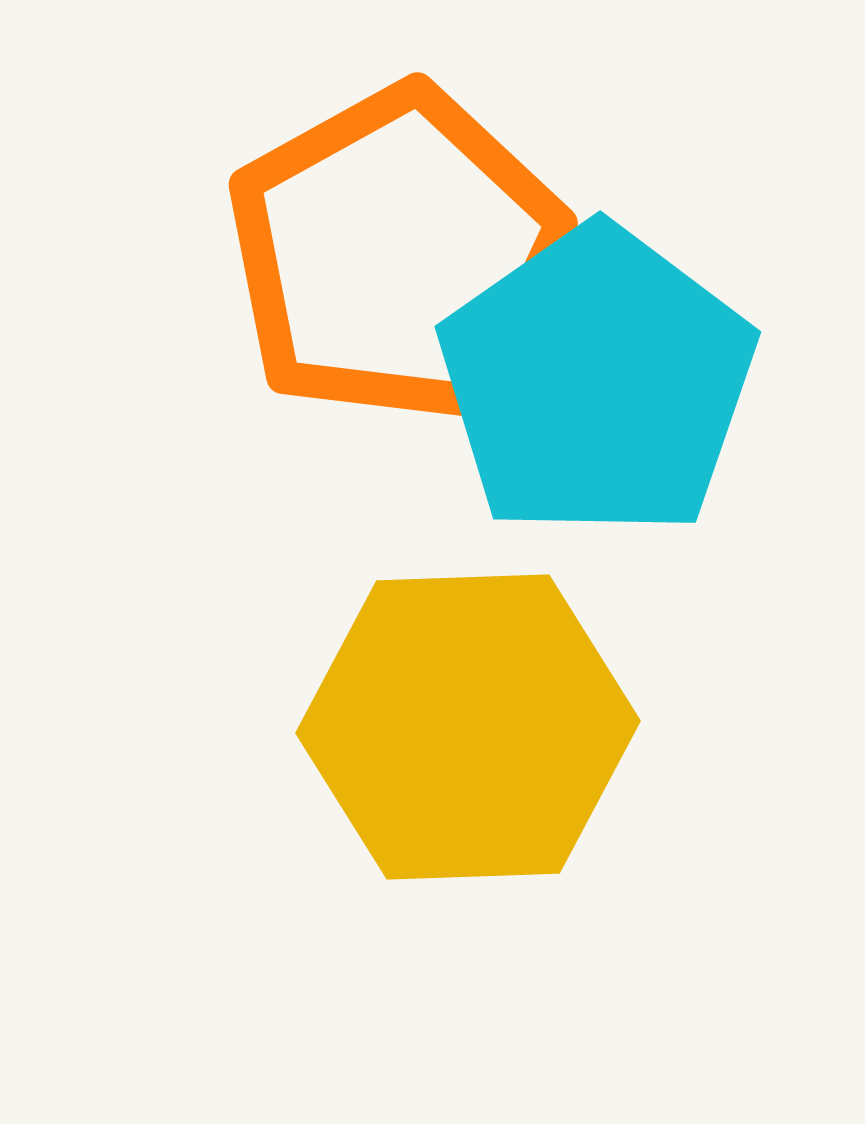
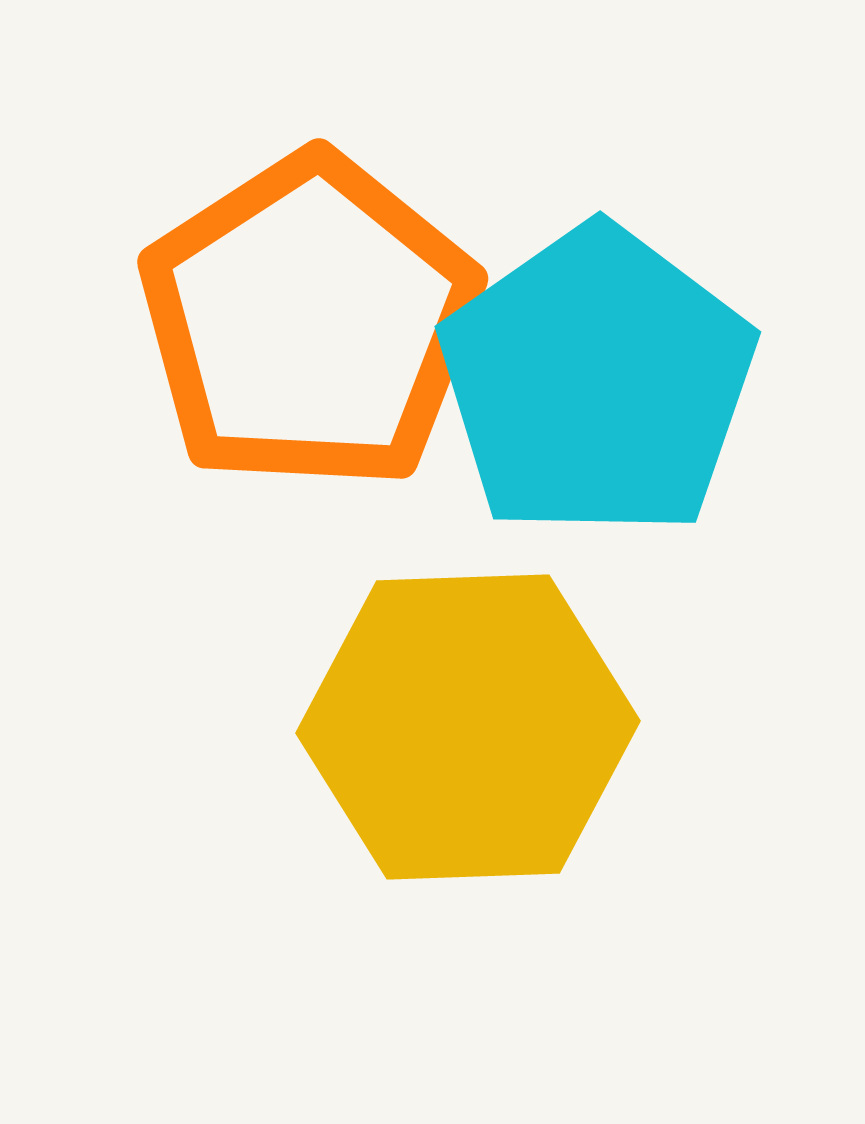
orange pentagon: moved 87 px left, 67 px down; rotated 4 degrees counterclockwise
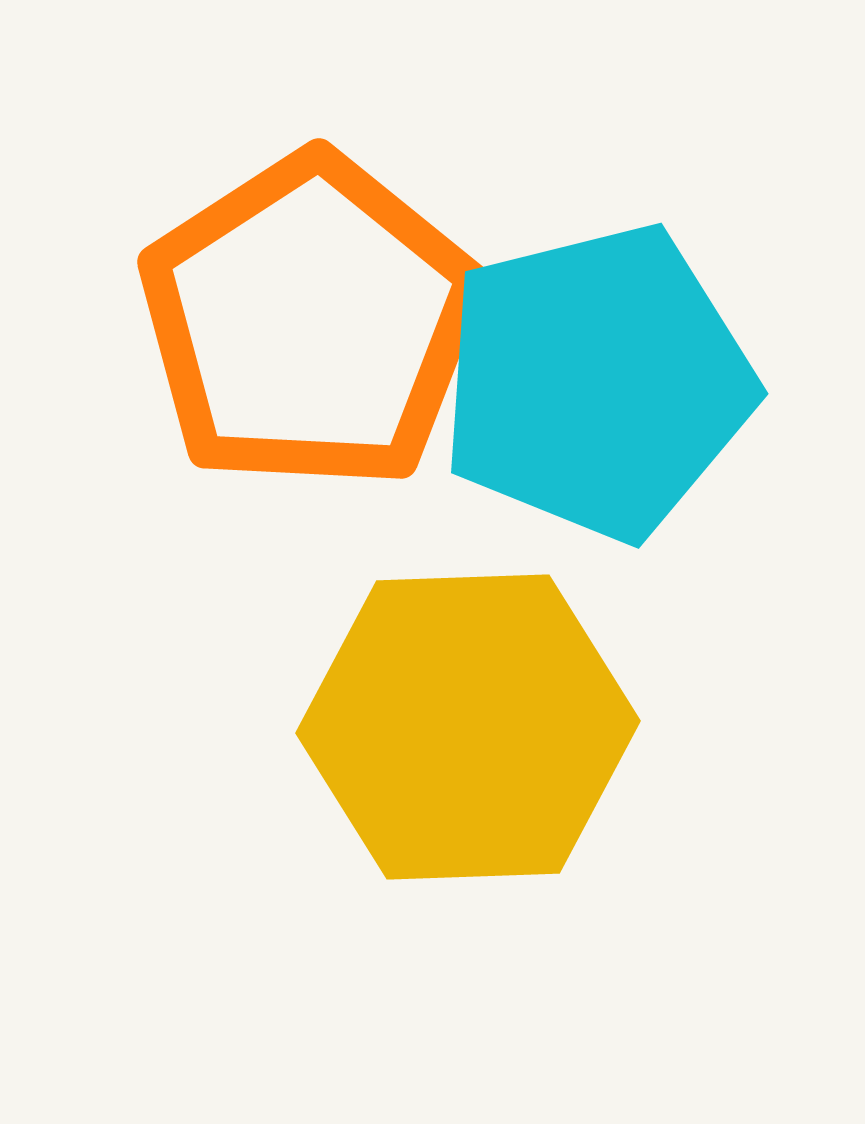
cyan pentagon: rotated 21 degrees clockwise
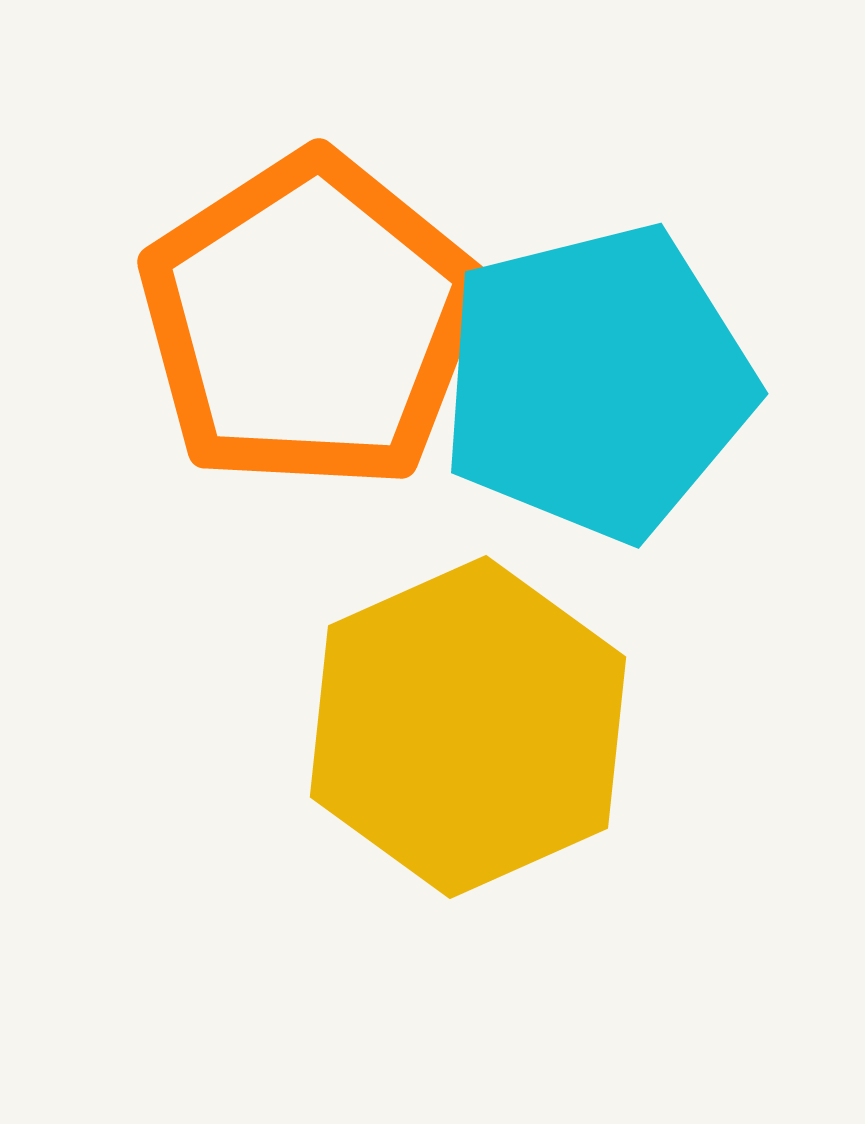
yellow hexagon: rotated 22 degrees counterclockwise
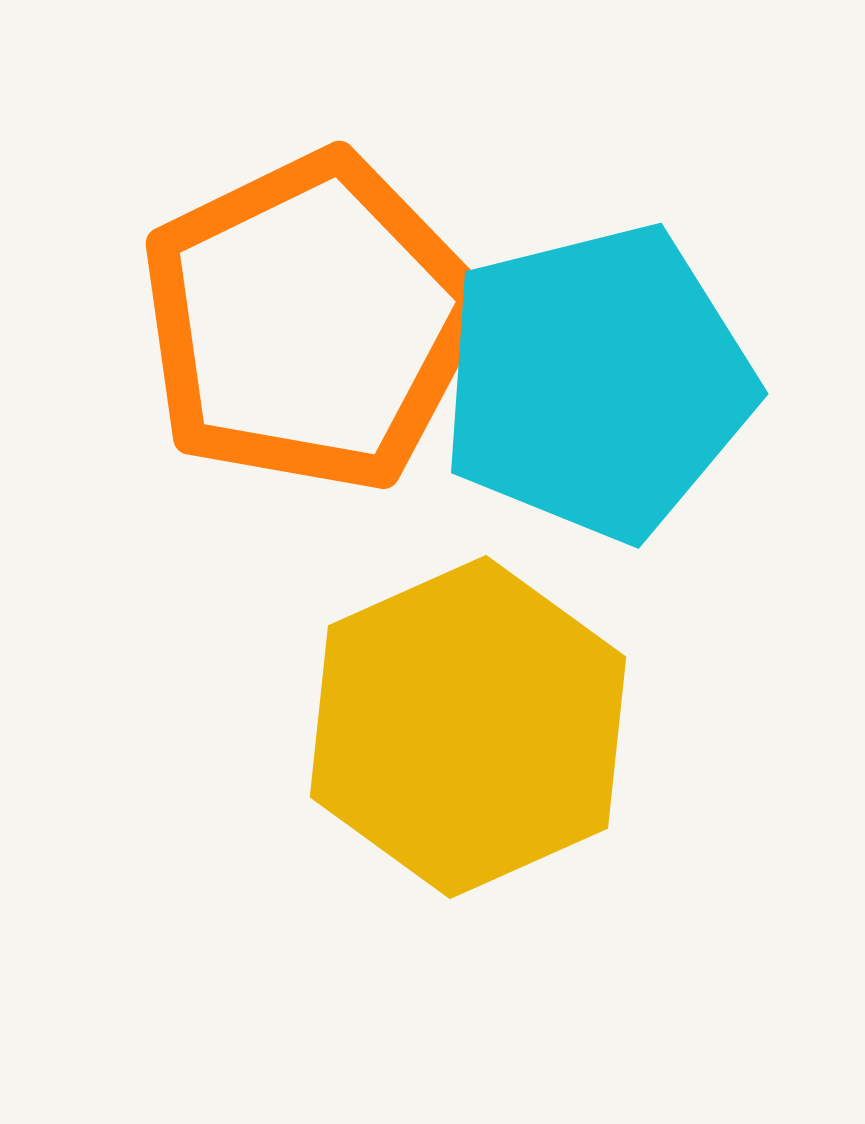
orange pentagon: rotated 7 degrees clockwise
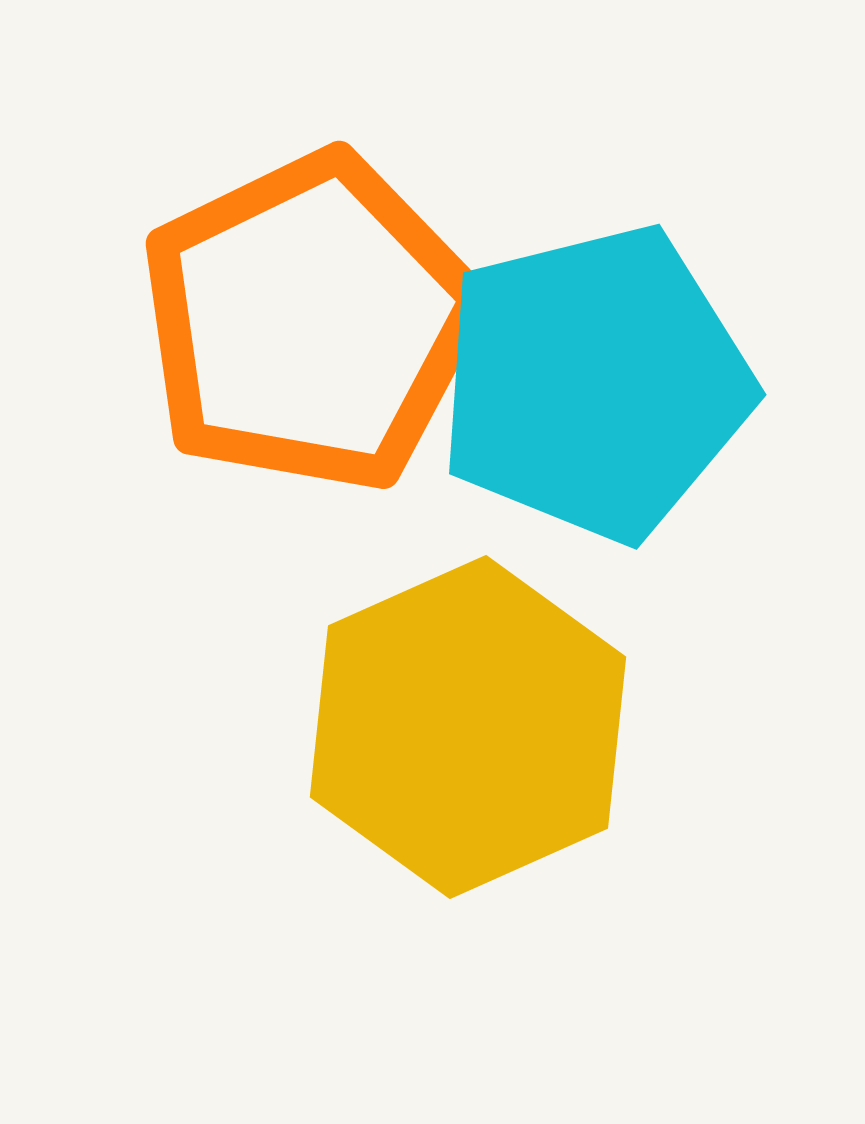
cyan pentagon: moved 2 px left, 1 px down
